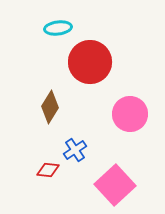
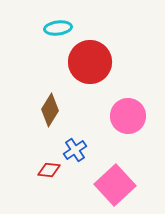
brown diamond: moved 3 px down
pink circle: moved 2 px left, 2 px down
red diamond: moved 1 px right
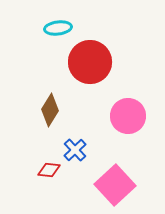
blue cross: rotated 10 degrees counterclockwise
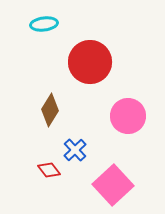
cyan ellipse: moved 14 px left, 4 px up
red diamond: rotated 45 degrees clockwise
pink square: moved 2 px left
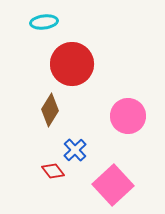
cyan ellipse: moved 2 px up
red circle: moved 18 px left, 2 px down
red diamond: moved 4 px right, 1 px down
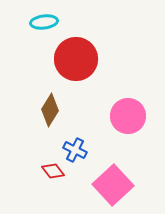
red circle: moved 4 px right, 5 px up
blue cross: rotated 20 degrees counterclockwise
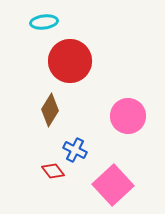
red circle: moved 6 px left, 2 px down
